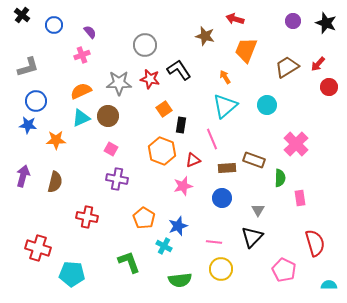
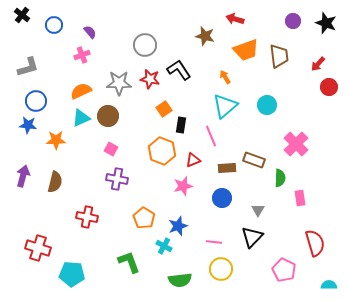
orange trapezoid at (246, 50): rotated 132 degrees counterclockwise
brown trapezoid at (287, 67): moved 8 px left, 11 px up; rotated 115 degrees clockwise
pink line at (212, 139): moved 1 px left, 3 px up
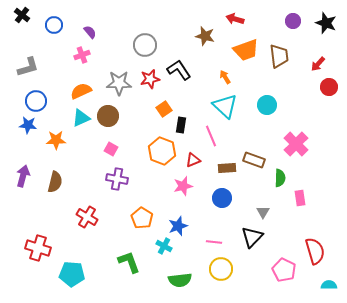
red star at (150, 79): rotated 24 degrees counterclockwise
cyan triangle at (225, 106): rotated 36 degrees counterclockwise
gray triangle at (258, 210): moved 5 px right, 2 px down
red cross at (87, 217): rotated 20 degrees clockwise
orange pentagon at (144, 218): moved 2 px left
red semicircle at (315, 243): moved 8 px down
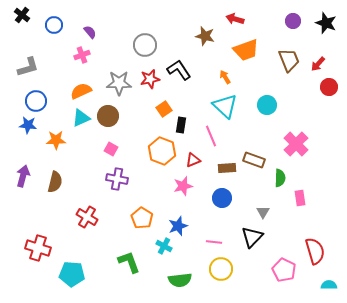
brown trapezoid at (279, 56): moved 10 px right, 4 px down; rotated 15 degrees counterclockwise
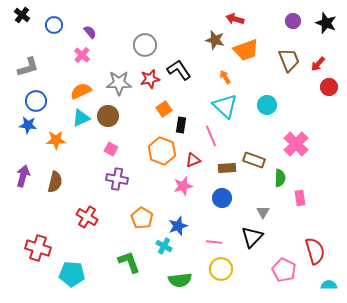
brown star at (205, 36): moved 10 px right, 4 px down
pink cross at (82, 55): rotated 28 degrees counterclockwise
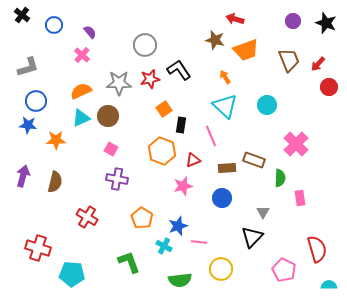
pink line at (214, 242): moved 15 px left
red semicircle at (315, 251): moved 2 px right, 2 px up
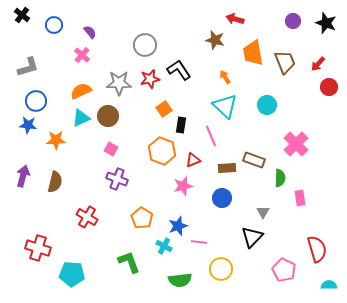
orange trapezoid at (246, 50): moved 7 px right, 3 px down; rotated 100 degrees clockwise
brown trapezoid at (289, 60): moved 4 px left, 2 px down
purple cross at (117, 179): rotated 10 degrees clockwise
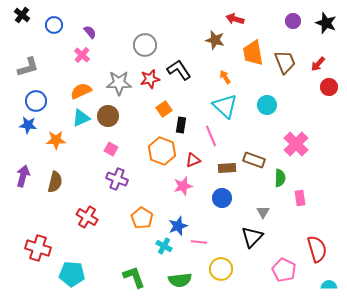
green L-shape at (129, 262): moved 5 px right, 15 px down
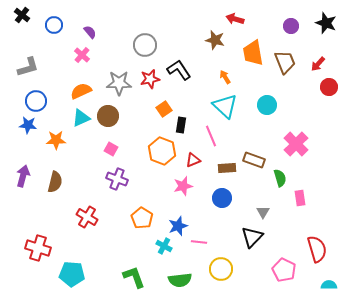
purple circle at (293, 21): moved 2 px left, 5 px down
green semicircle at (280, 178): rotated 18 degrees counterclockwise
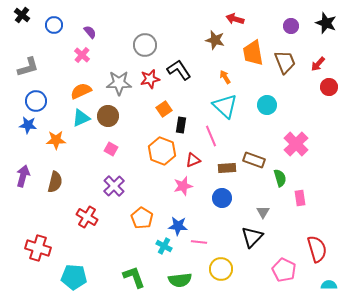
purple cross at (117, 179): moved 3 px left, 7 px down; rotated 25 degrees clockwise
blue star at (178, 226): rotated 24 degrees clockwise
cyan pentagon at (72, 274): moved 2 px right, 3 px down
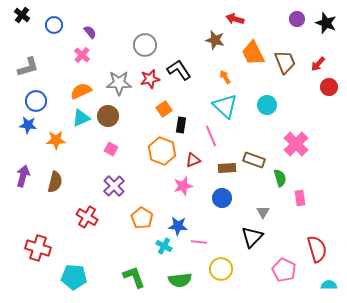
purple circle at (291, 26): moved 6 px right, 7 px up
orange trapezoid at (253, 53): rotated 16 degrees counterclockwise
